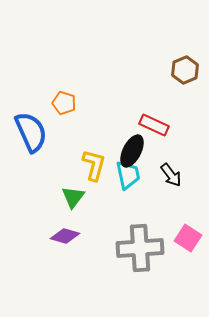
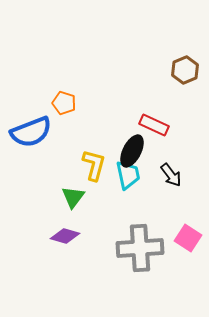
blue semicircle: rotated 93 degrees clockwise
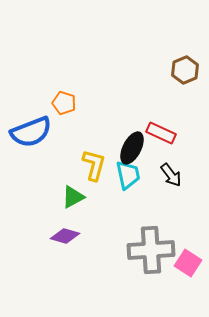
red rectangle: moved 7 px right, 8 px down
black ellipse: moved 3 px up
green triangle: rotated 25 degrees clockwise
pink square: moved 25 px down
gray cross: moved 11 px right, 2 px down
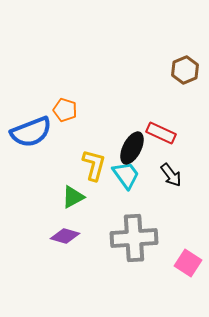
orange pentagon: moved 1 px right, 7 px down
cyan trapezoid: moved 2 px left; rotated 24 degrees counterclockwise
gray cross: moved 17 px left, 12 px up
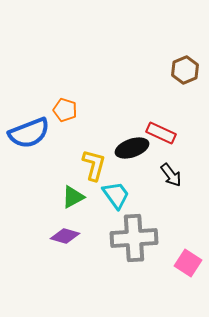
blue semicircle: moved 2 px left, 1 px down
black ellipse: rotated 44 degrees clockwise
cyan trapezoid: moved 10 px left, 20 px down
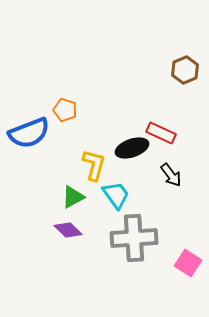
purple diamond: moved 3 px right, 6 px up; rotated 28 degrees clockwise
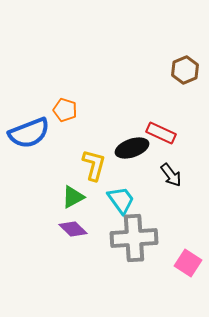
cyan trapezoid: moved 5 px right, 5 px down
purple diamond: moved 5 px right, 1 px up
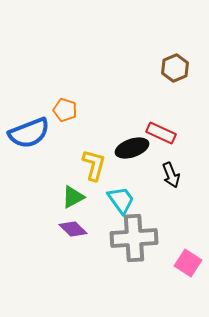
brown hexagon: moved 10 px left, 2 px up
black arrow: rotated 15 degrees clockwise
